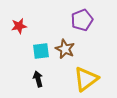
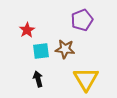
red star: moved 8 px right, 4 px down; rotated 21 degrees counterclockwise
brown star: rotated 18 degrees counterclockwise
yellow triangle: rotated 24 degrees counterclockwise
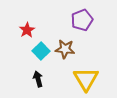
cyan square: rotated 36 degrees counterclockwise
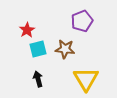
purple pentagon: moved 1 px down
cyan square: moved 3 px left, 2 px up; rotated 30 degrees clockwise
